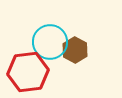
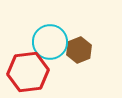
brown hexagon: moved 4 px right; rotated 10 degrees clockwise
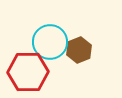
red hexagon: rotated 6 degrees clockwise
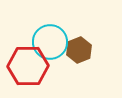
red hexagon: moved 6 px up
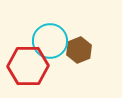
cyan circle: moved 1 px up
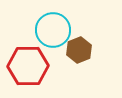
cyan circle: moved 3 px right, 11 px up
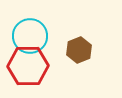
cyan circle: moved 23 px left, 6 px down
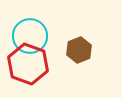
red hexagon: moved 2 px up; rotated 21 degrees clockwise
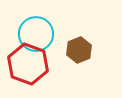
cyan circle: moved 6 px right, 2 px up
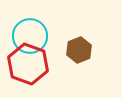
cyan circle: moved 6 px left, 2 px down
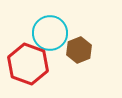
cyan circle: moved 20 px right, 3 px up
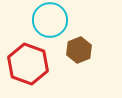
cyan circle: moved 13 px up
